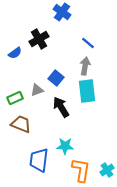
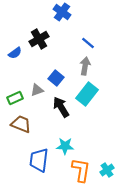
cyan rectangle: moved 3 px down; rotated 45 degrees clockwise
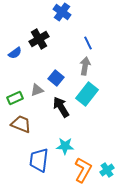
blue line: rotated 24 degrees clockwise
orange L-shape: moved 2 px right; rotated 20 degrees clockwise
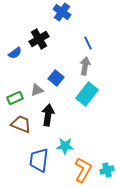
black arrow: moved 13 px left, 8 px down; rotated 40 degrees clockwise
cyan cross: rotated 16 degrees clockwise
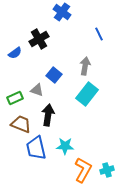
blue line: moved 11 px right, 9 px up
blue square: moved 2 px left, 3 px up
gray triangle: rotated 40 degrees clockwise
blue trapezoid: moved 3 px left, 12 px up; rotated 20 degrees counterclockwise
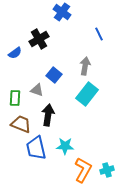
green rectangle: rotated 63 degrees counterclockwise
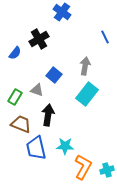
blue line: moved 6 px right, 3 px down
blue semicircle: rotated 16 degrees counterclockwise
green rectangle: moved 1 px up; rotated 28 degrees clockwise
orange L-shape: moved 3 px up
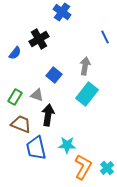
gray triangle: moved 5 px down
cyan star: moved 2 px right, 1 px up
cyan cross: moved 2 px up; rotated 24 degrees counterclockwise
